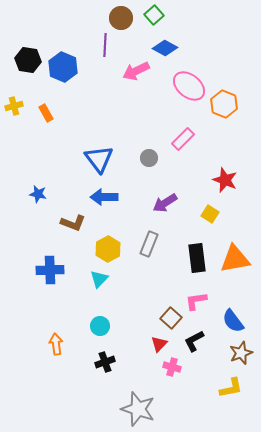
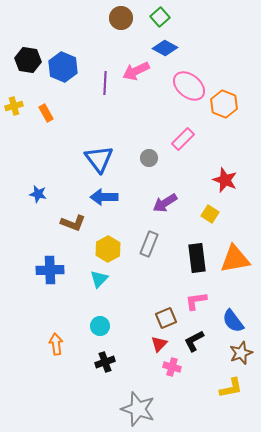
green square: moved 6 px right, 2 px down
purple line: moved 38 px down
brown square: moved 5 px left; rotated 25 degrees clockwise
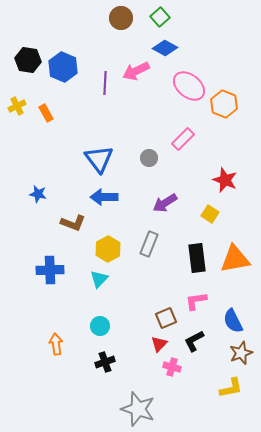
yellow cross: moved 3 px right; rotated 12 degrees counterclockwise
blue semicircle: rotated 10 degrees clockwise
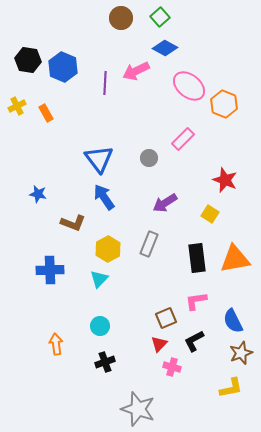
blue arrow: rotated 56 degrees clockwise
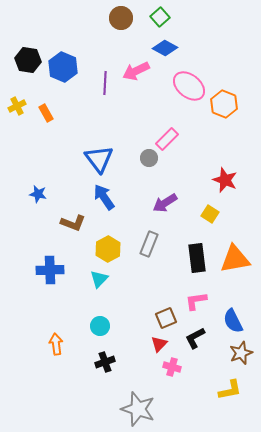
pink rectangle: moved 16 px left
black L-shape: moved 1 px right, 3 px up
yellow L-shape: moved 1 px left, 2 px down
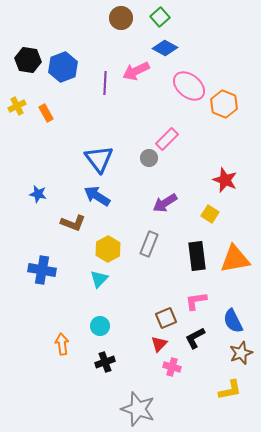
blue hexagon: rotated 16 degrees clockwise
blue arrow: moved 7 px left, 1 px up; rotated 24 degrees counterclockwise
black rectangle: moved 2 px up
blue cross: moved 8 px left; rotated 12 degrees clockwise
orange arrow: moved 6 px right
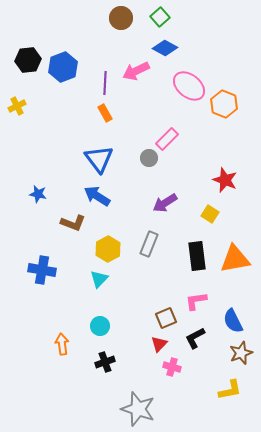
black hexagon: rotated 15 degrees counterclockwise
orange rectangle: moved 59 px right
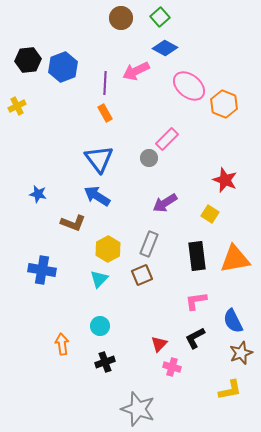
brown square: moved 24 px left, 43 px up
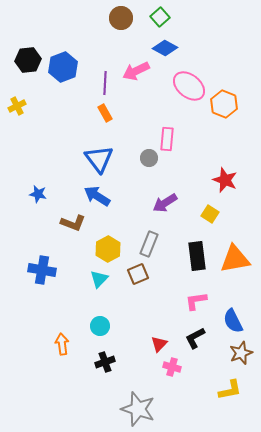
pink rectangle: rotated 40 degrees counterclockwise
brown square: moved 4 px left, 1 px up
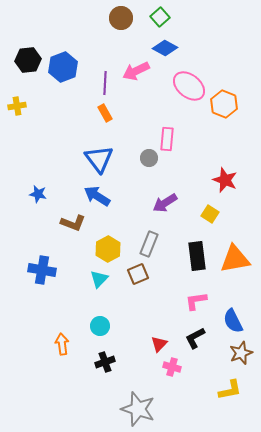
yellow cross: rotated 18 degrees clockwise
